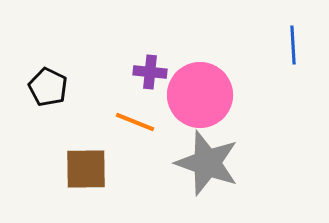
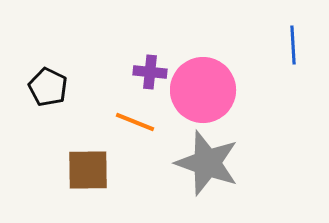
pink circle: moved 3 px right, 5 px up
brown square: moved 2 px right, 1 px down
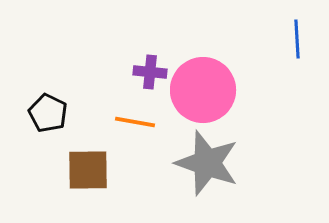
blue line: moved 4 px right, 6 px up
black pentagon: moved 26 px down
orange line: rotated 12 degrees counterclockwise
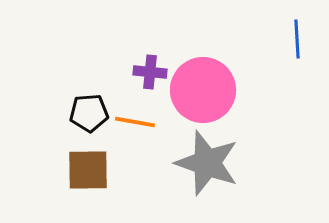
black pentagon: moved 41 px right; rotated 30 degrees counterclockwise
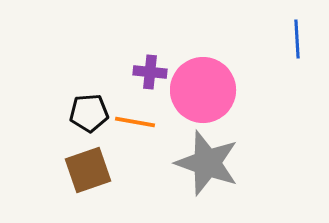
brown square: rotated 18 degrees counterclockwise
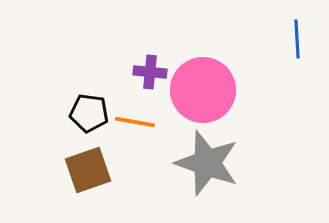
black pentagon: rotated 12 degrees clockwise
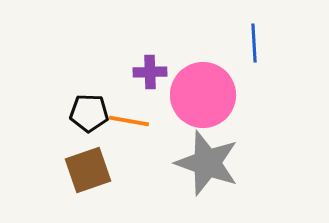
blue line: moved 43 px left, 4 px down
purple cross: rotated 8 degrees counterclockwise
pink circle: moved 5 px down
black pentagon: rotated 6 degrees counterclockwise
orange line: moved 6 px left, 1 px up
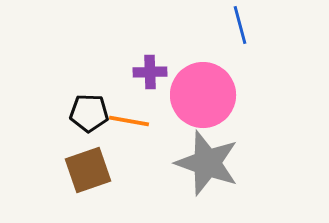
blue line: moved 14 px left, 18 px up; rotated 12 degrees counterclockwise
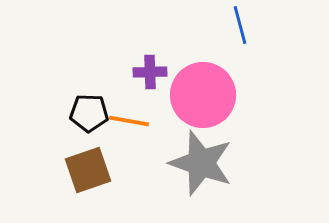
gray star: moved 6 px left
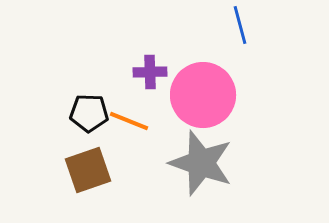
orange line: rotated 12 degrees clockwise
